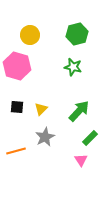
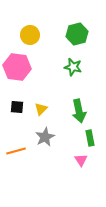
pink hexagon: moved 1 px down; rotated 8 degrees counterclockwise
green arrow: rotated 125 degrees clockwise
green rectangle: rotated 56 degrees counterclockwise
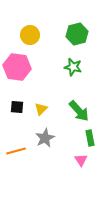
green arrow: rotated 30 degrees counterclockwise
gray star: moved 1 px down
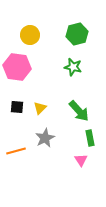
yellow triangle: moved 1 px left, 1 px up
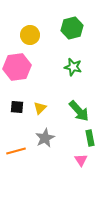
green hexagon: moved 5 px left, 6 px up
pink hexagon: rotated 16 degrees counterclockwise
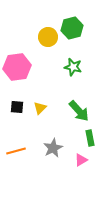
yellow circle: moved 18 px right, 2 px down
gray star: moved 8 px right, 10 px down
pink triangle: rotated 32 degrees clockwise
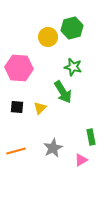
pink hexagon: moved 2 px right, 1 px down; rotated 12 degrees clockwise
green arrow: moved 16 px left, 19 px up; rotated 10 degrees clockwise
green rectangle: moved 1 px right, 1 px up
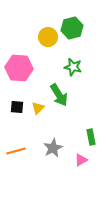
green arrow: moved 4 px left, 3 px down
yellow triangle: moved 2 px left
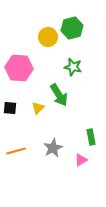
black square: moved 7 px left, 1 px down
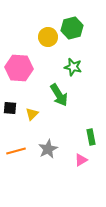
yellow triangle: moved 6 px left, 6 px down
gray star: moved 5 px left, 1 px down
